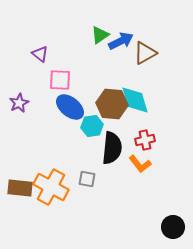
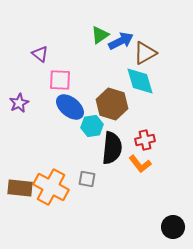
cyan diamond: moved 5 px right, 19 px up
brown hexagon: rotated 12 degrees clockwise
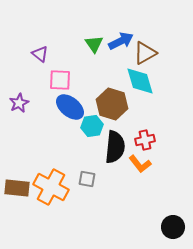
green triangle: moved 6 px left, 9 px down; rotated 30 degrees counterclockwise
black semicircle: moved 3 px right, 1 px up
brown rectangle: moved 3 px left
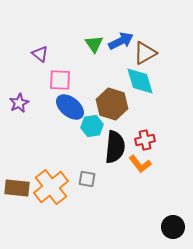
orange cross: rotated 24 degrees clockwise
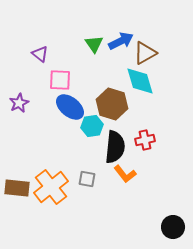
orange L-shape: moved 15 px left, 10 px down
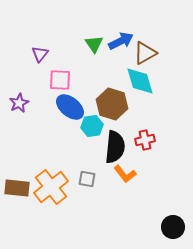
purple triangle: rotated 30 degrees clockwise
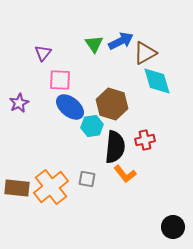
purple triangle: moved 3 px right, 1 px up
cyan diamond: moved 17 px right
